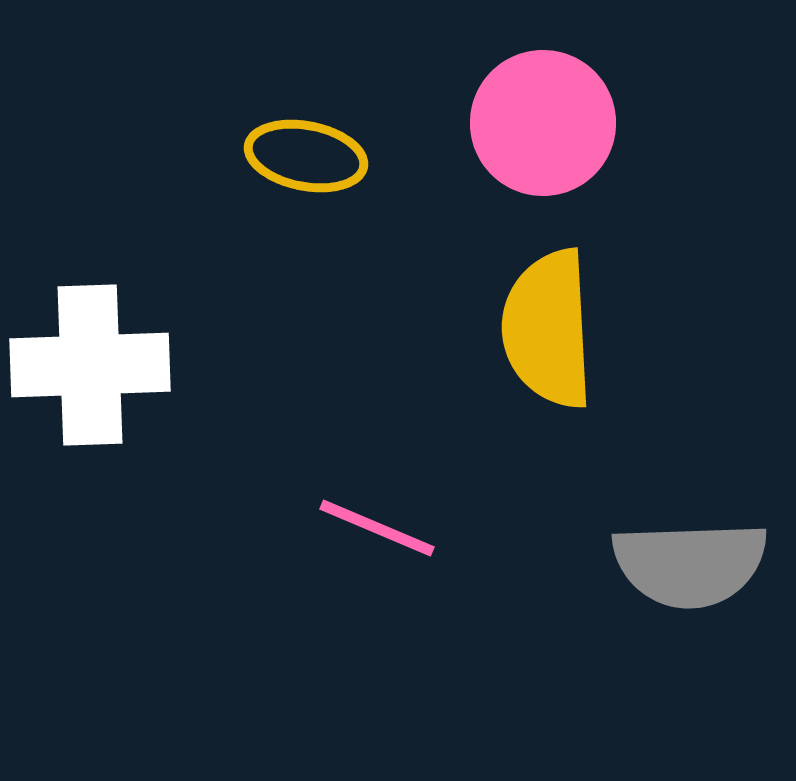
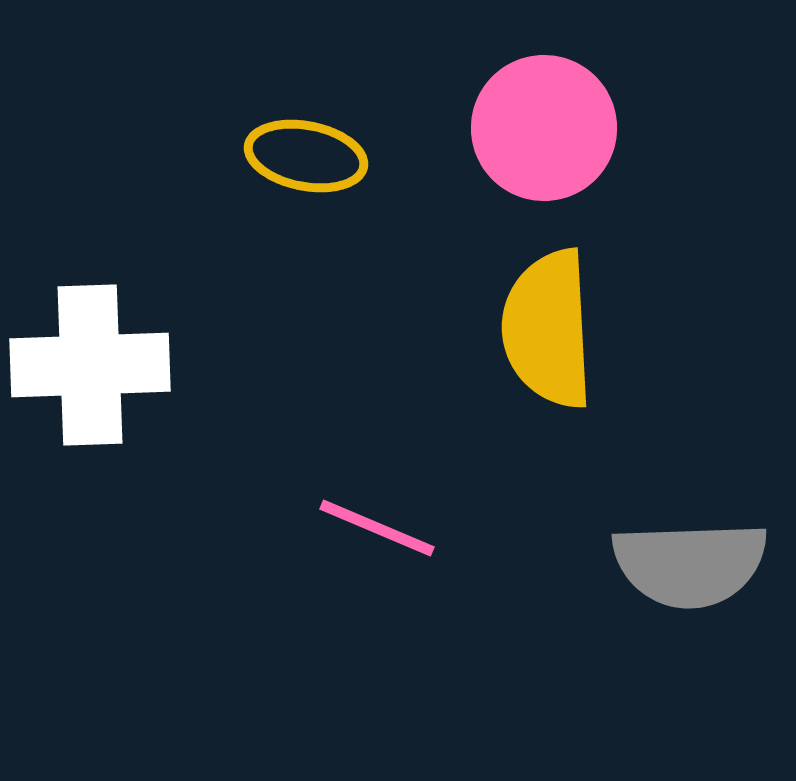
pink circle: moved 1 px right, 5 px down
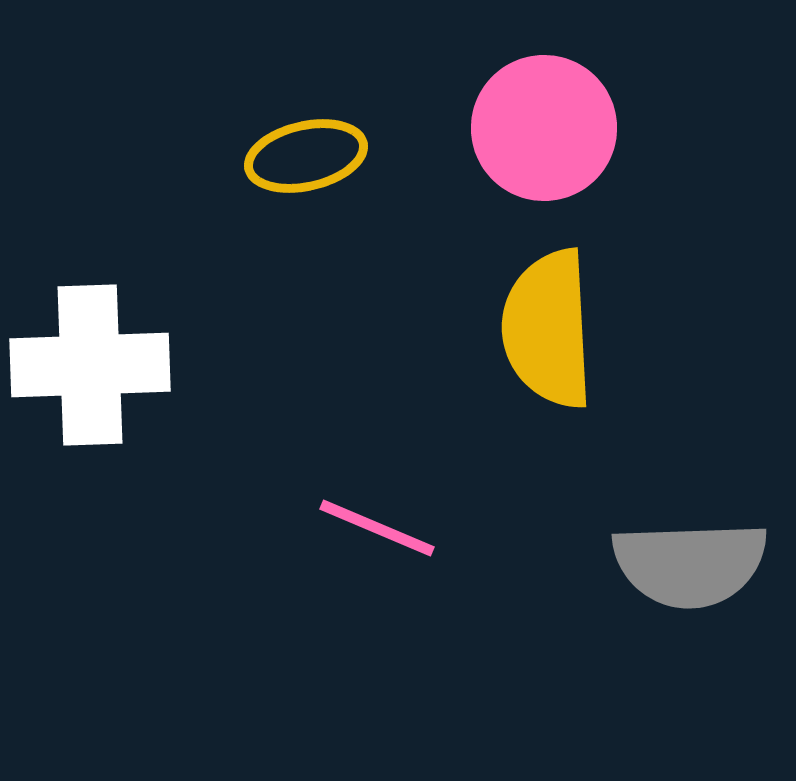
yellow ellipse: rotated 24 degrees counterclockwise
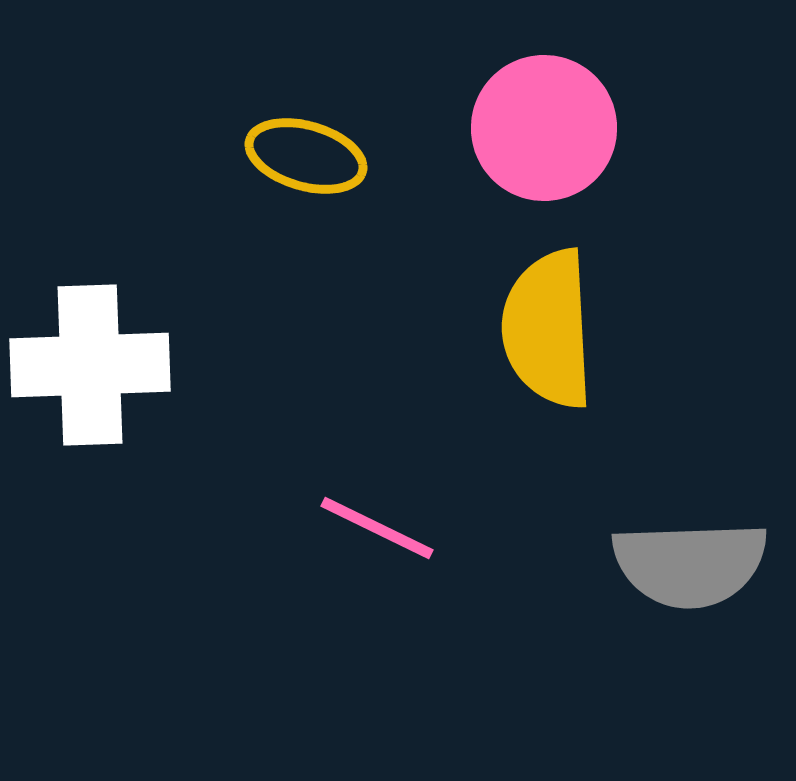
yellow ellipse: rotated 29 degrees clockwise
pink line: rotated 3 degrees clockwise
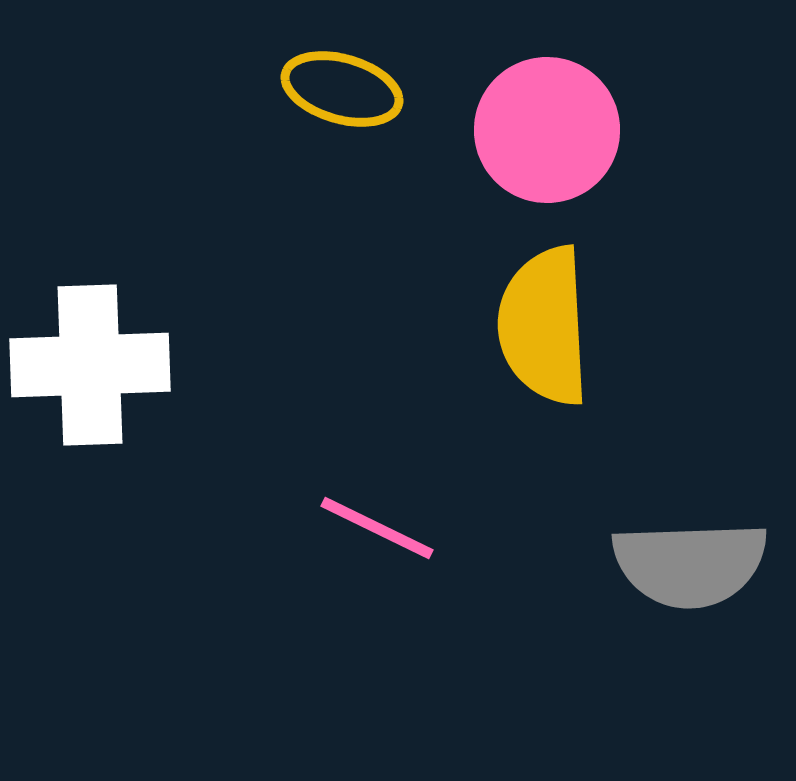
pink circle: moved 3 px right, 2 px down
yellow ellipse: moved 36 px right, 67 px up
yellow semicircle: moved 4 px left, 3 px up
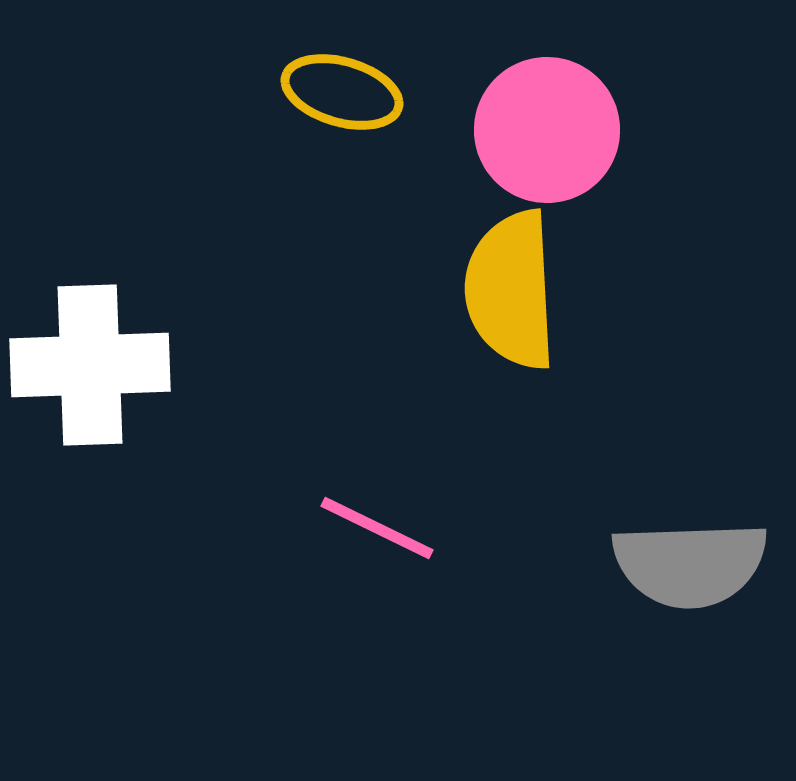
yellow ellipse: moved 3 px down
yellow semicircle: moved 33 px left, 36 px up
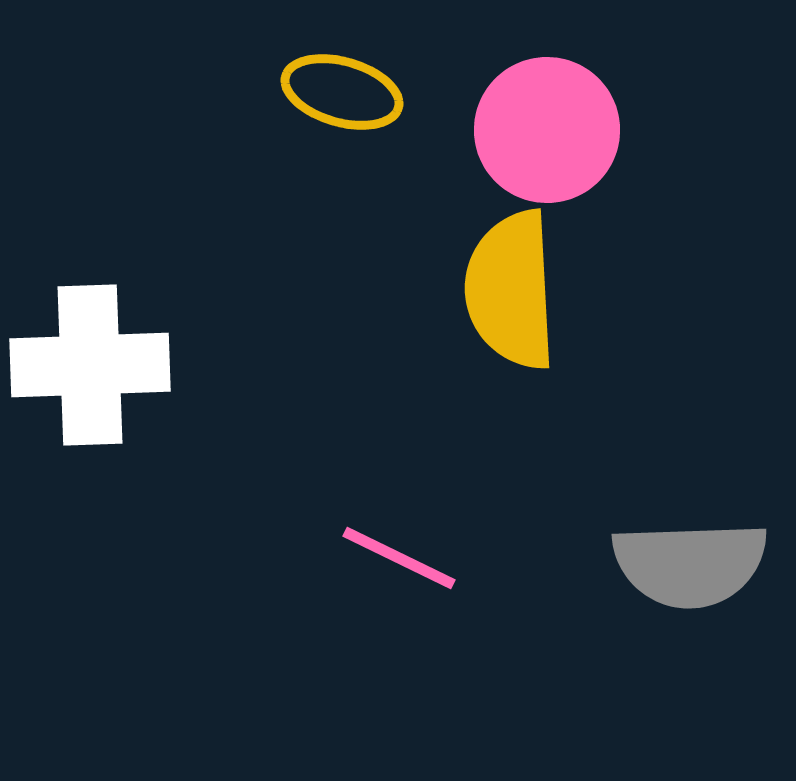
pink line: moved 22 px right, 30 px down
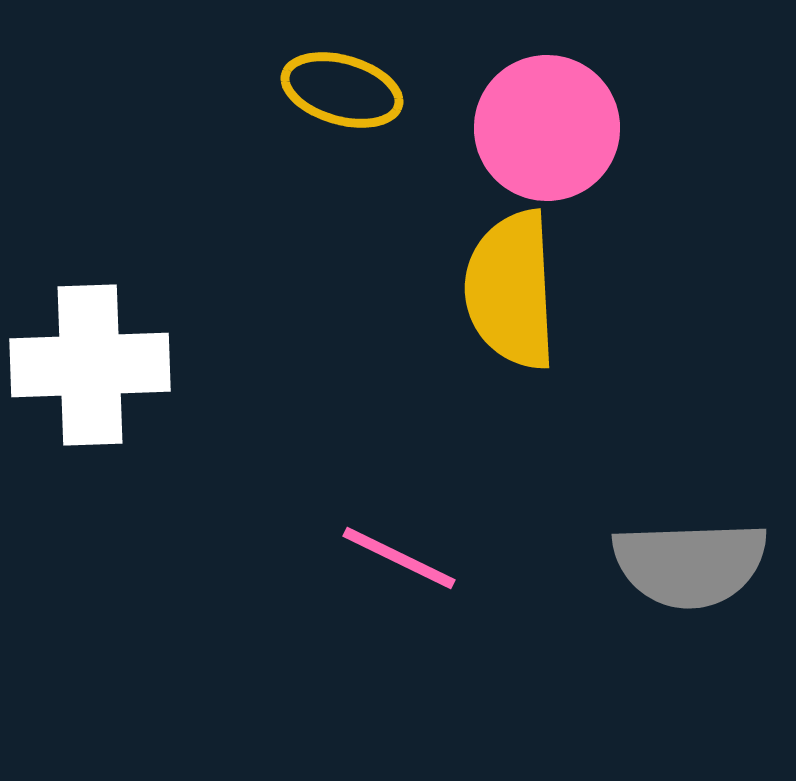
yellow ellipse: moved 2 px up
pink circle: moved 2 px up
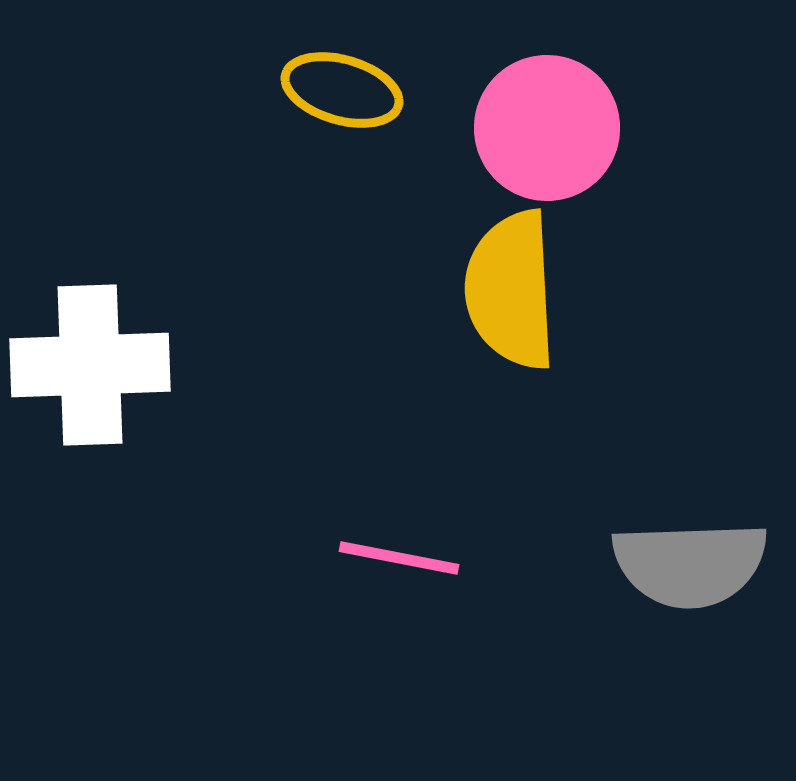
pink line: rotated 15 degrees counterclockwise
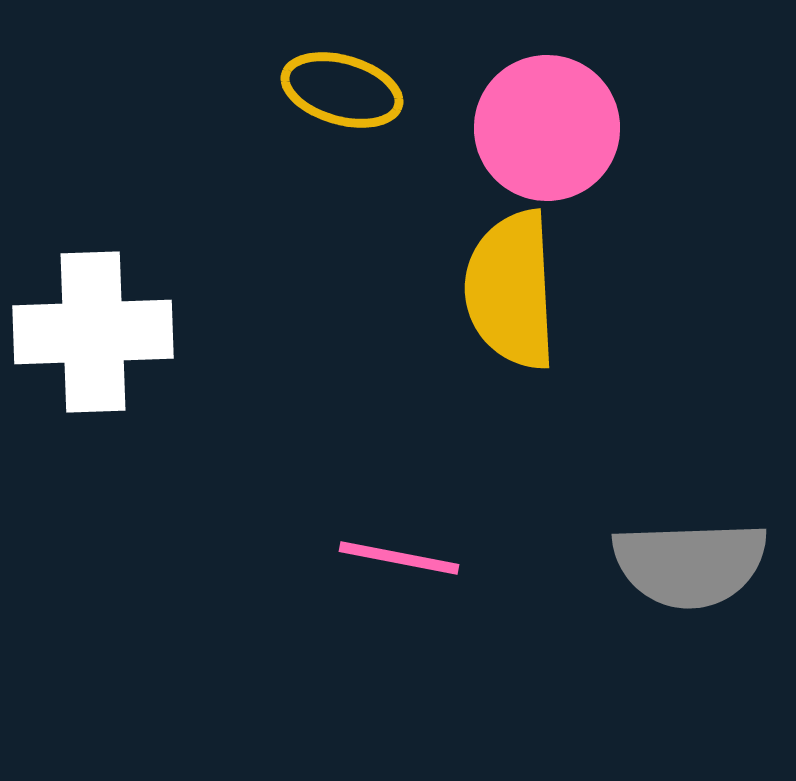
white cross: moved 3 px right, 33 px up
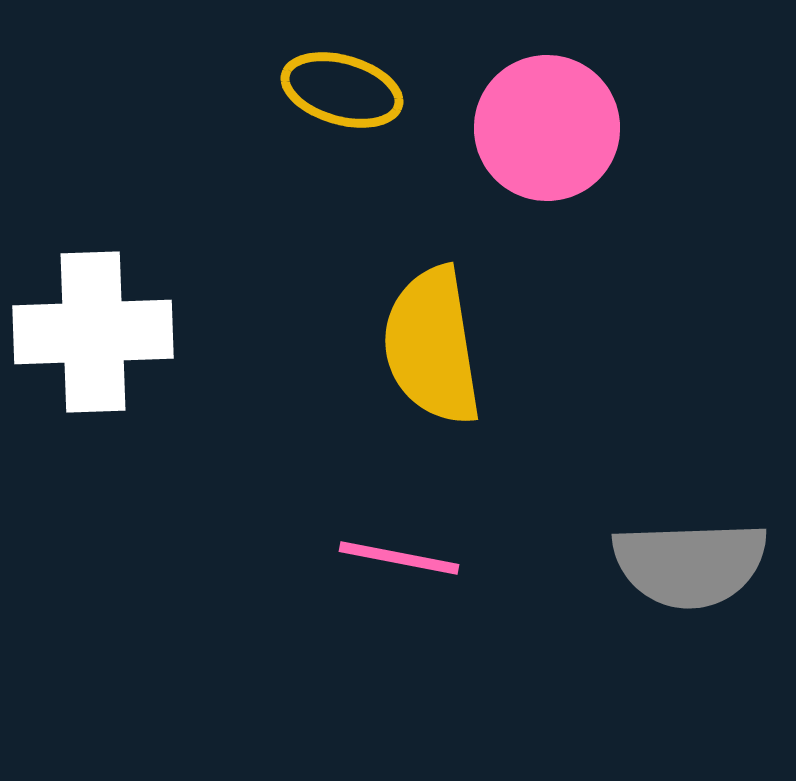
yellow semicircle: moved 79 px left, 56 px down; rotated 6 degrees counterclockwise
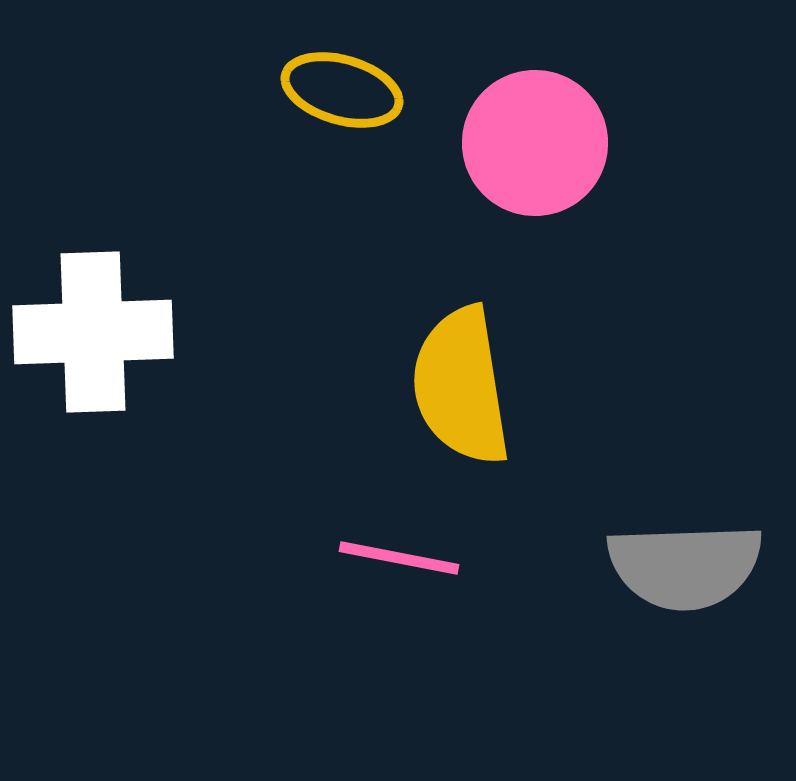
pink circle: moved 12 px left, 15 px down
yellow semicircle: moved 29 px right, 40 px down
gray semicircle: moved 5 px left, 2 px down
